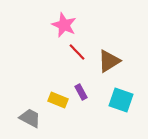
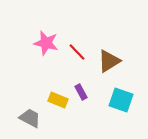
pink star: moved 18 px left, 18 px down; rotated 10 degrees counterclockwise
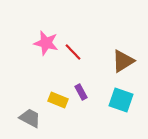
red line: moved 4 px left
brown triangle: moved 14 px right
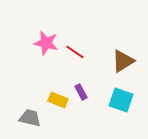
red line: moved 2 px right; rotated 12 degrees counterclockwise
gray trapezoid: rotated 15 degrees counterclockwise
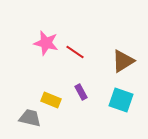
yellow rectangle: moved 7 px left
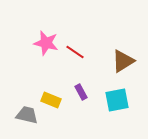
cyan square: moved 4 px left; rotated 30 degrees counterclockwise
gray trapezoid: moved 3 px left, 3 px up
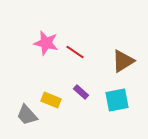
purple rectangle: rotated 21 degrees counterclockwise
gray trapezoid: rotated 145 degrees counterclockwise
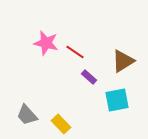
purple rectangle: moved 8 px right, 15 px up
yellow rectangle: moved 10 px right, 24 px down; rotated 24 degrees clockwise
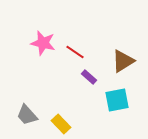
pink star: moved 3 px left
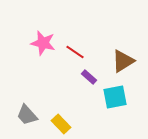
cyan square: moved 2 px left, 3 px up
